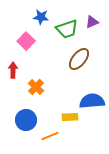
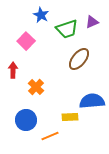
blue star: moved 2 px up; rotated 21 degrees clockwise
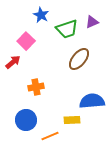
red arrow: moved 8 px up; rotated 49 degrees clockwise
orange cross: rotated 35 degrees clockwise
yellow rectangle: moved 2 px right, 3 px down
